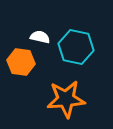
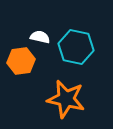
orange hexagon: moved 1 px up; rotated 16 degrees counterclockwise
orange star: rotated 18 degrees clockwise
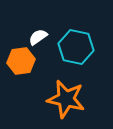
white semicircle: moved 2 px left; rotated 48 degrees counterclockwise
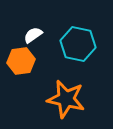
white semicircle: moved 5 px left, 2 px up
cyan hexagon: moved 2 px right, 3 px up
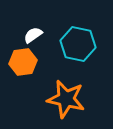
orange hexagon: moved 2 px right, 1 px down
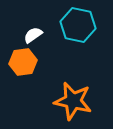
cyan hexagon: moved 19 px up
orange star: moved 7 px right, 2 px down
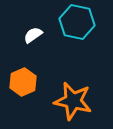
cyan hexagon: moved 1 px left, 3 px up
orange hexagon: moved 20 px down; rotated 16 degrees counterclockwise
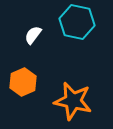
white semicircle: rotated 18 degrees counterclockwise
